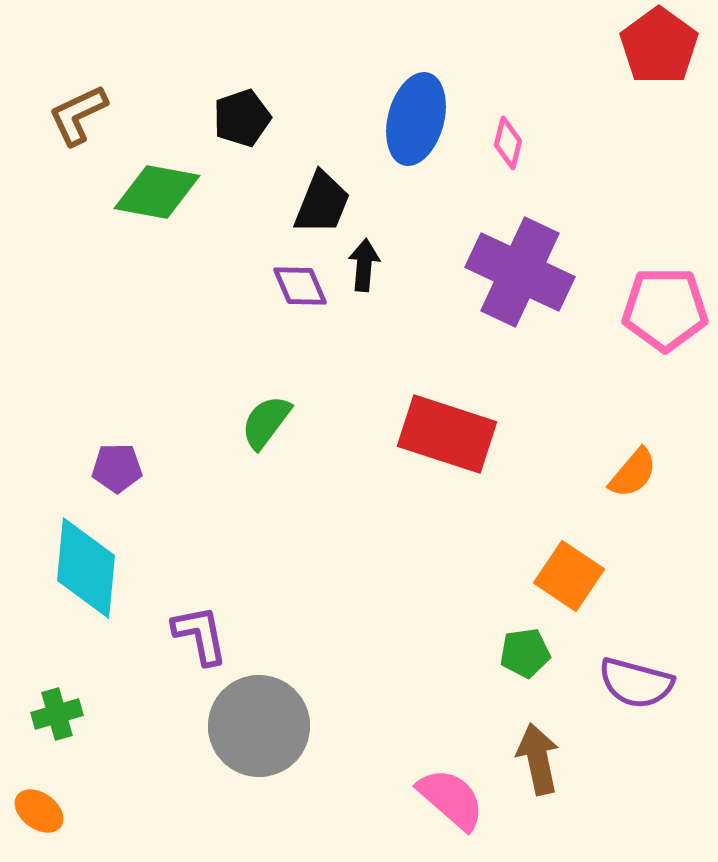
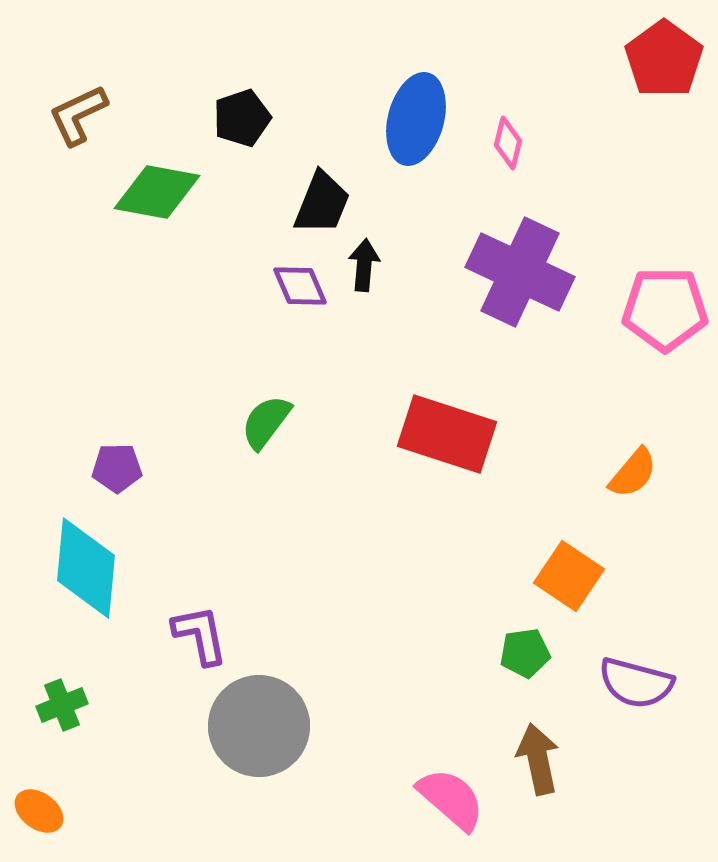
red pentagon: moved 5 px right, 13 px down
green cross: moved 5 px right, 9 px up; rotated 6 degrees counterclockwise
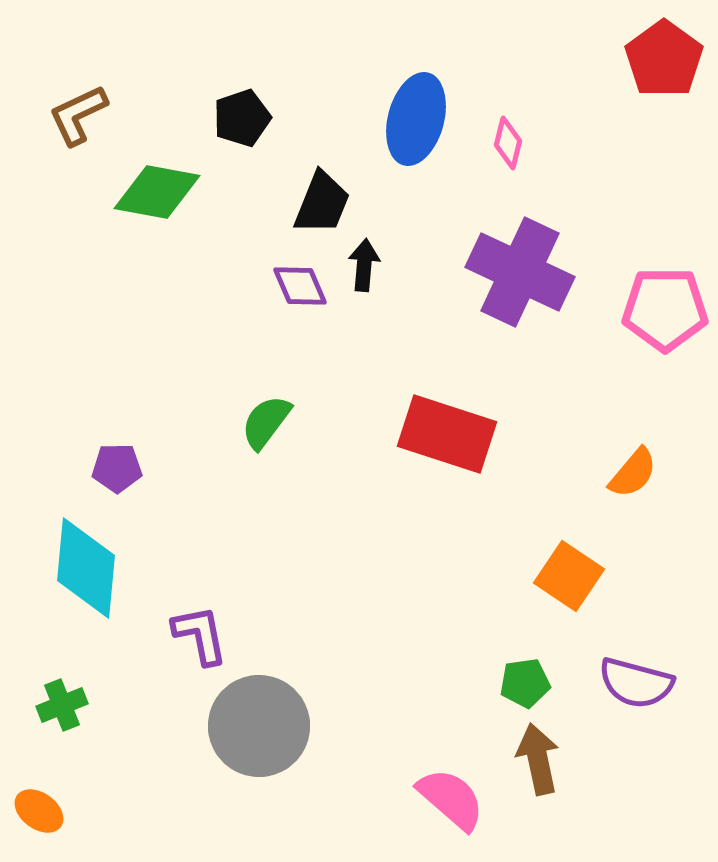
green pentagon: moved 30 px down
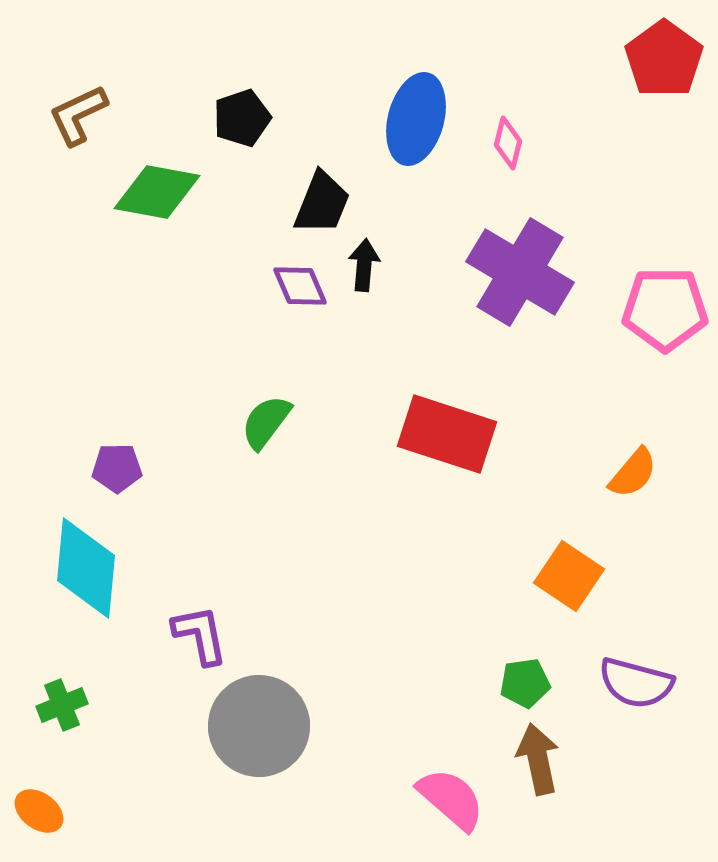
purple cross: rotated 6 degrees clockwise
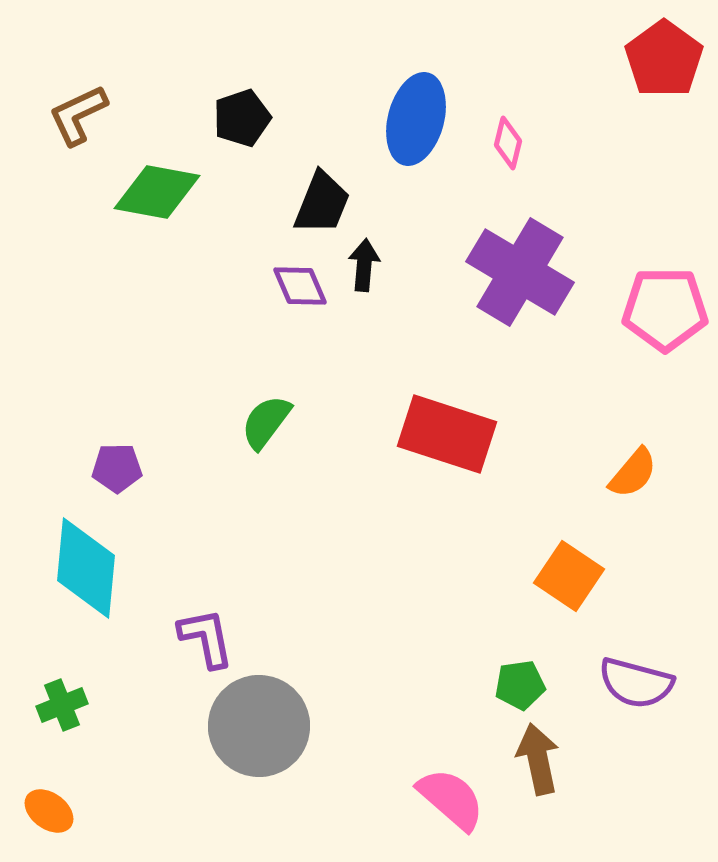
purple L-shape: moved 6 px right, 3 px down
green pentagon: moved 5 px left, 2 px down
orange ellipse: moved 10 px right
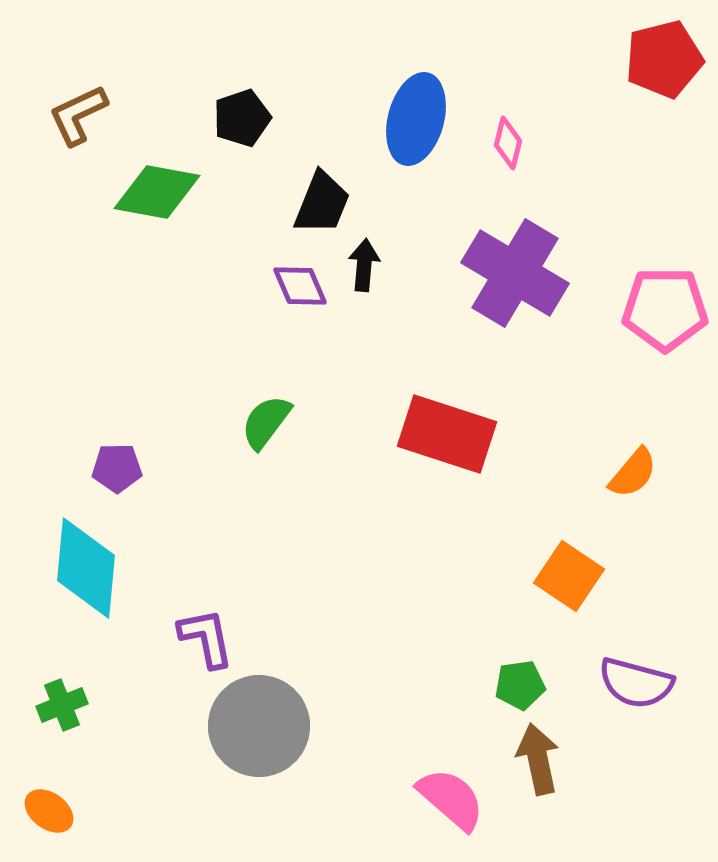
red pentagon: rotated 22 degrees clockwise
purple cross: moved 5 px left, 1 px down
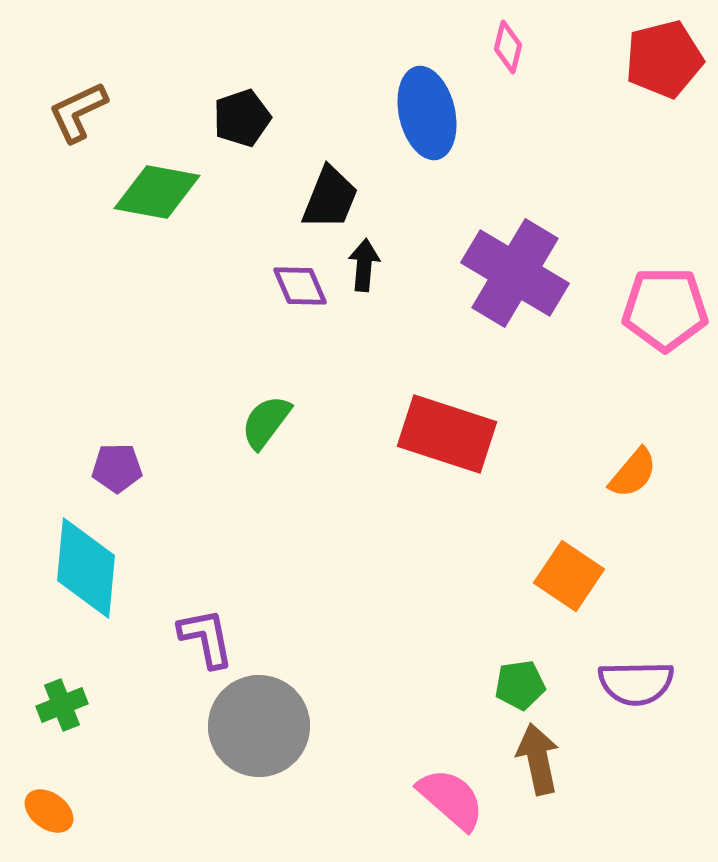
brown L-shape: moved 3 px up
blue ellipse: moved 11 px right, 6 px up; rotated 28 degrees counterclockwise
pink diamond: moved 96 px up
black trapezoid: moved 8 px right, 5 px up
purple semicircle: rotated 16 degrees counterclockwise
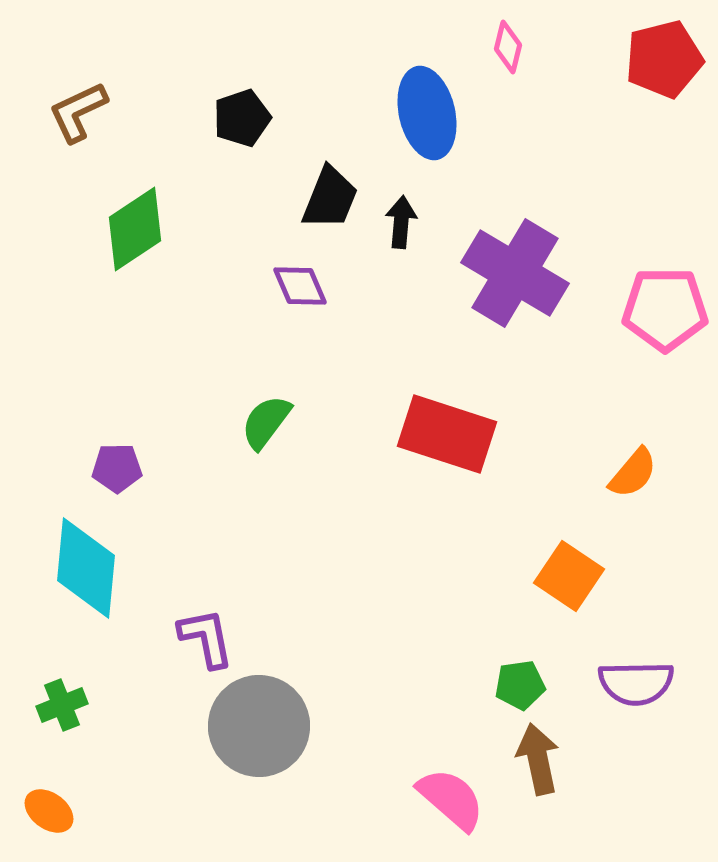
green diamond: moved 22 px left, 37 px down; rotated 44 degrees counterclockwise
black arrow: moved 37 px right, 43 px up
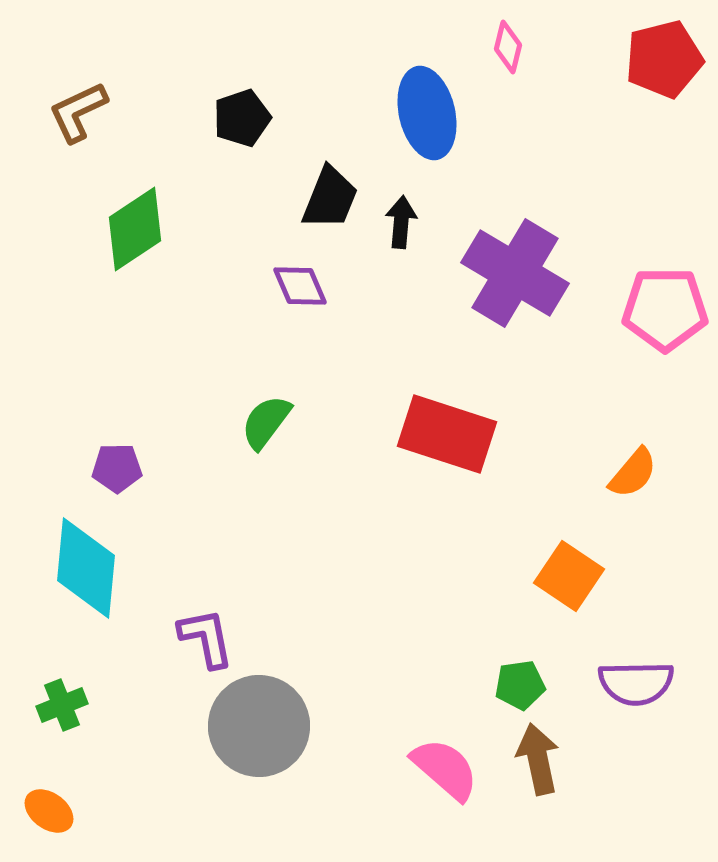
pink semicircle: moved 6 px left, 30 px up
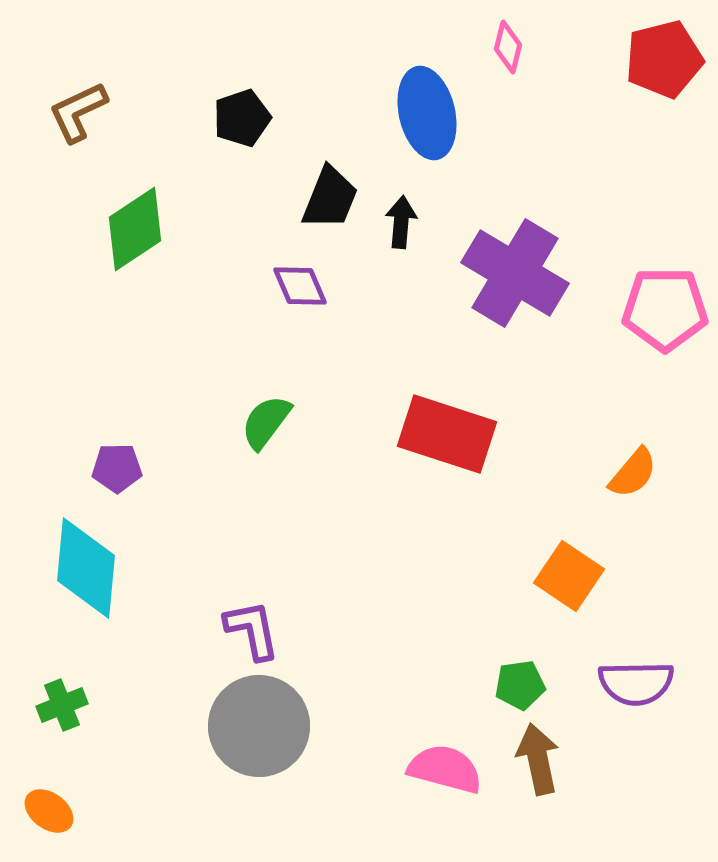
purple L-shape: moved 46 px right, 8 px up
pink semicircle: rotated 26 degrees counterclockwise
